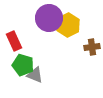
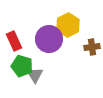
purple circle: moved 21 px down
green pentagon: moved 1 px left, 1 px down
gray triangle: rotated 36 degrees clockwise
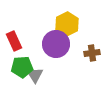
yellow hexagon: moved 1 px left, 1 px up
purple circle: moved 7 px right, 5 px down
brown cross: moved 6 px down
green pentagon: moved 1 px down; rotated 20 degrees counterclockwise
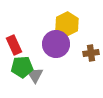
red rectangle: moved 4 px down
brown cross: moved 1 px left
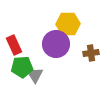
yellow hexagon: moved 1 px right; rotated 25 degrees clockwise
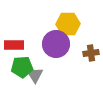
red rectangle: rotated 66 degrees counterclockwise
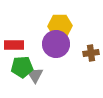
yellow hexagon: moved 8 px left, 2 px down
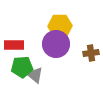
gray triangle: rotated 18 degrees counterclockwise
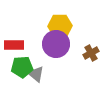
brown cross: rotated 21 degrees counterclockwise
gray triangle: moved 1 px right, 1 px up
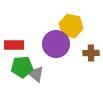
yellow hexagon: moved 11 px right; rotated 15 degrees clockwise
brown cross: rotated 28 degrees clockwise
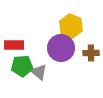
yellow hexagon: rotated 10 degrees clockwise
purple circle: moved 5 px right, 4 px down
green pentagon: moved 1 px up
gray triangle: moved 3 px right, 2 px up
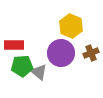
purple circle: moved 5 px down
brown cross: rotated 21 degrees counterclockwise
